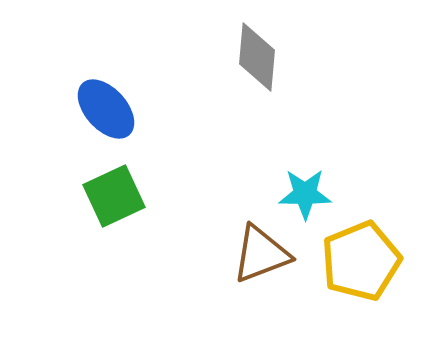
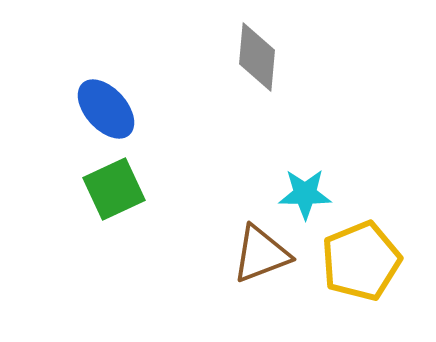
green square: moved 7 px up
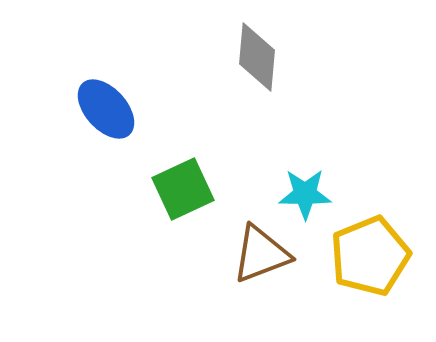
green square: moved 69 px right
yellow pentagon: moved 9 px right, 5 px up
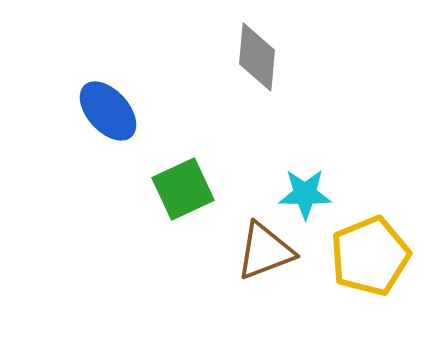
blue ellipse: moved 2 px right, 2 px down
brown triangle: moved 4 px right, 3 px up
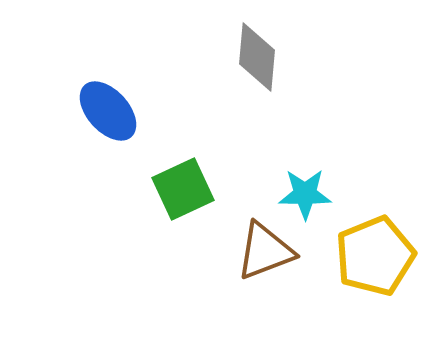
yellow pentagon: moved 5 px right
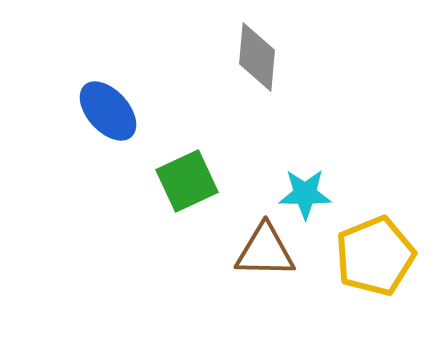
green square: moved 4 px right, 8 px up
brown triangle: rotated 22 degrees clockwise
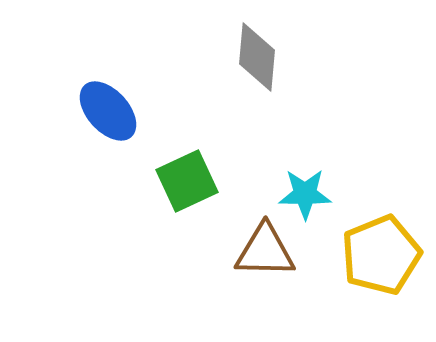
yellow pentagon: moved 6 px right, 1 px up
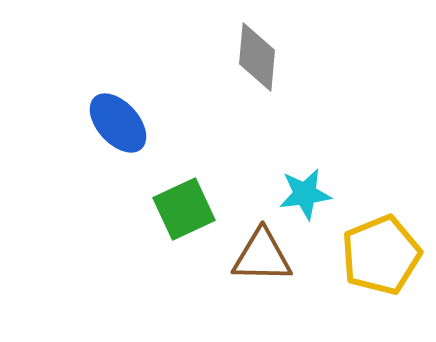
blue ellipse: moved 10 px right, 12 px down
green square: moved 3 px left, 28 px down
cyan star: rotated 8 degrees counterclockwise
brown triangle: moved 3 px left, 5 px down
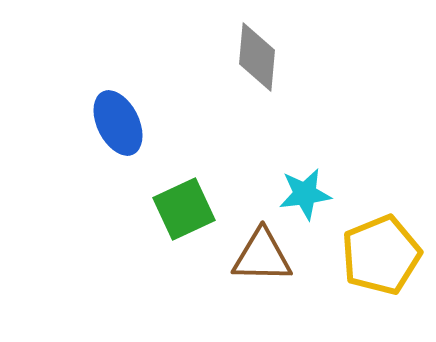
blue ellipse: rotated 16 degrees clockwise
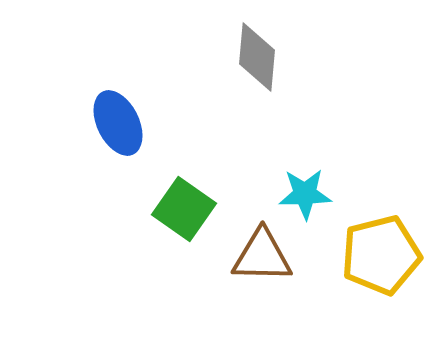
cyan star: rotated 6 degrees clockwise
green square: rotated 30 degrees counterclockwise
yellow pentagon: rotated 8 degrees clockwise
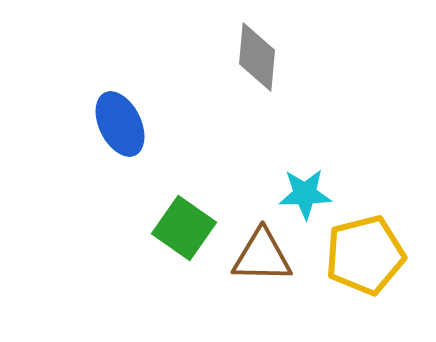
blue ellipse: moved 2 px right, 1 px down
green square: moved 19 px down
yellow pentagon: moved 16 px left
